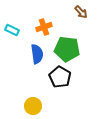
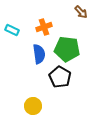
blue semicircle: moved 2 px right
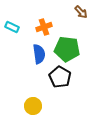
cyan rectangle: moved 3 px up
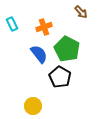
cyan rectangle: moved 3 px up; rotated 40 degrees clockwise
green pentagon: rotated 20 degrees clockwise
blue semicircle: rotated 30 degrees counterclockwise
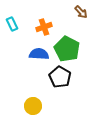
blue semicircle: rotated 48 degrees counterclockwise
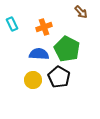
black pentagon: moved 1 px left
yellow circle: moved 26 px up
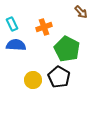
blue semicircle: moved 23 px left, 9 px up
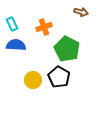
brown arrow: rotated 32 degrees counterclockwise
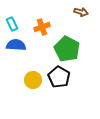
orange cross: moved 2 px left
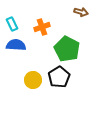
black pentagon: rotated 10 degrees clockwise
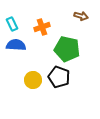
brown arrow: moved 4 px down
green pentagon: rotated 15 degrees counterclockwise
black pentagon: rotated 20 degrees counterclockwise
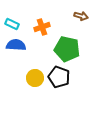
cyan rectangle: rotated 40 degrees counterclockwise
yellow circle: moved 2 px right, 2 px up
